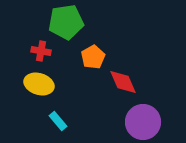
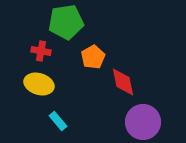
red diamond: rotated 12 degrees clockwise
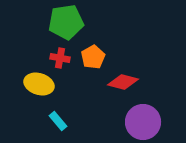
red cross: moved 19 px right, 7 px down
red diamond: rotated 64 degrees counterclockwise
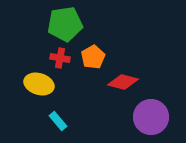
green pentagon: moved 1 px left, 2 px down
purple circle: moved 8 px right, 5 px up
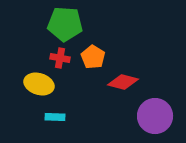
green pentagon: rotated 12 degrees clockwise
orange pentagon: rotated 10 degrees counterclockwise
purple circle: moved 4 px right, 1 px up
cyan rectangle: moved 3 px left, 4 px up; rotated 48 degrees counterclockwise
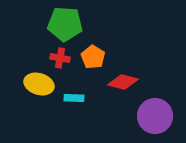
cyan rectangle: moved 19 px right, 19 px up
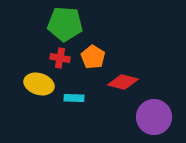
purple circle: moved 1 px left, 1 px down
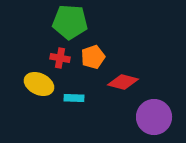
green pentagon: moved 5 px right, 2 px up
orange pentagon: rotated 20 degrees clockwise
yellow ellipse: rotated 8 degrees clockwise
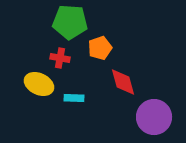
orange pentagon: moved 7 px right, 9 px up
red diamond: rotated 60 degrees clockwise
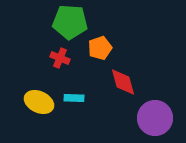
red cross: rotated 12 degrees clockwise
yellow ellipse: moved 18 px down
purple circle: moved 1 px right, 1 px down
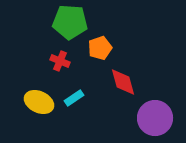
red cross: moved 3 px down
cyan rectangle: rotated 36 degrees counterclockwise
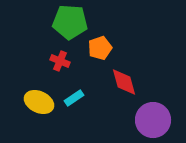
red diamond: moved 1 px right
purple circle: moved 2 px left, 2 px down
